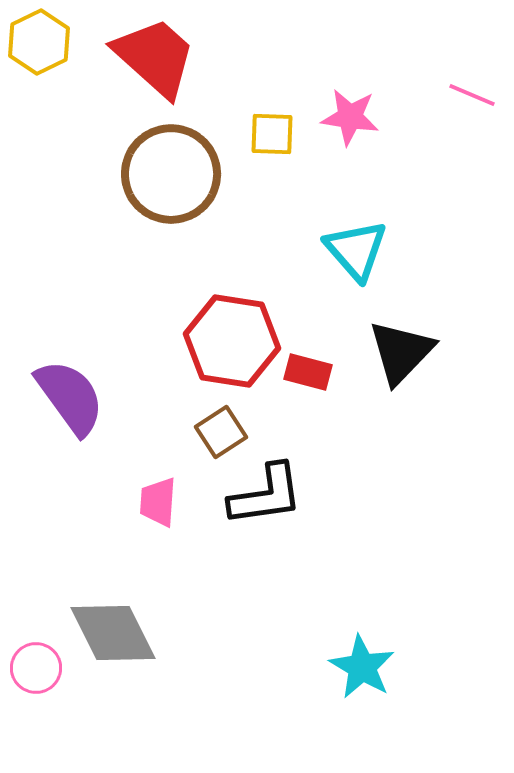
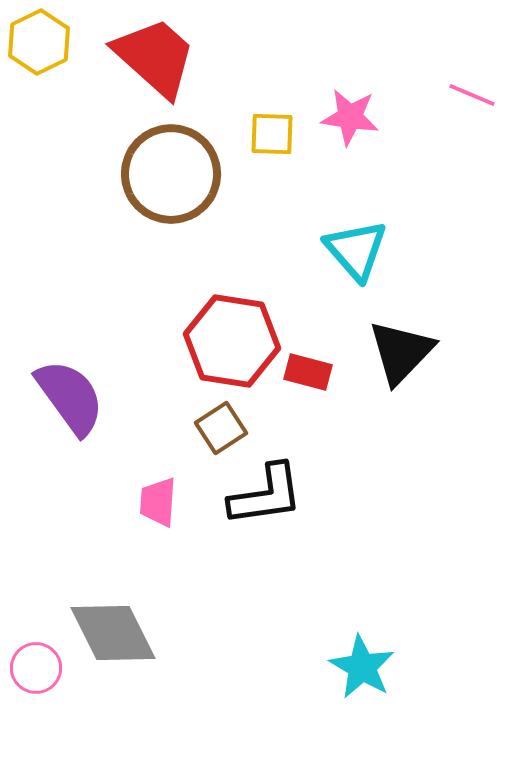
brown square: moved 4 px up
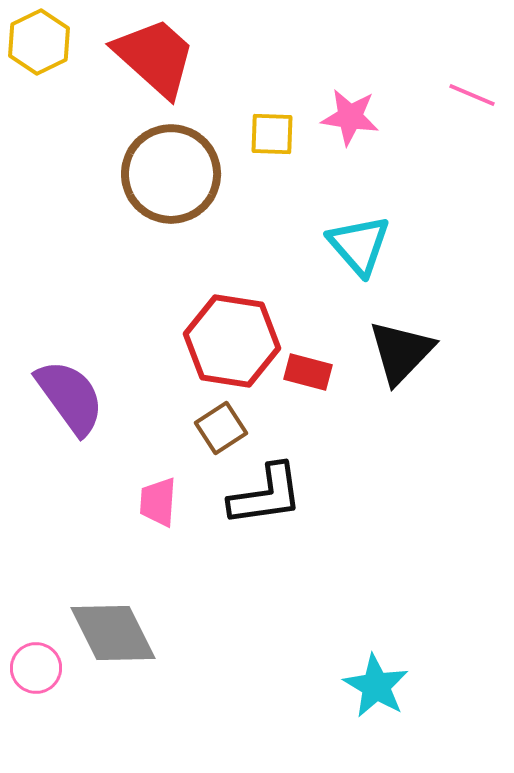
cyan triangle: moved 3 px right, 5 px up
cyan star: moved 14 px right, 19 px down
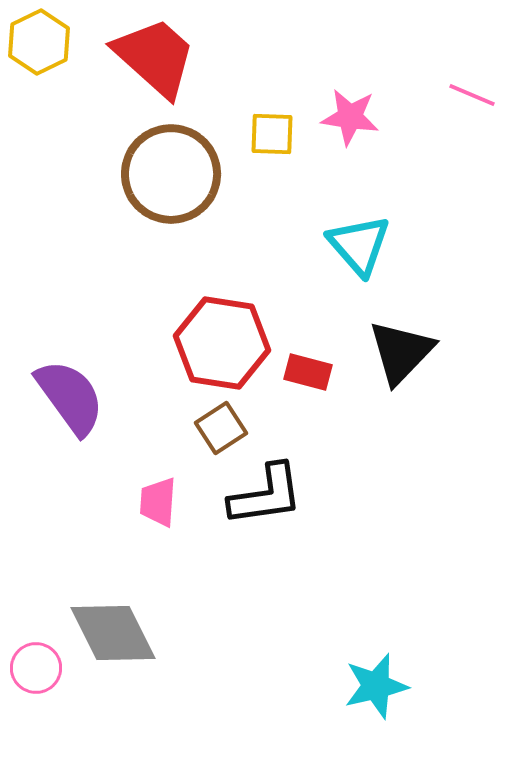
red hexagon: moved 10 px left, 2 px down
cyan star: rotated 28 degrees clockwise
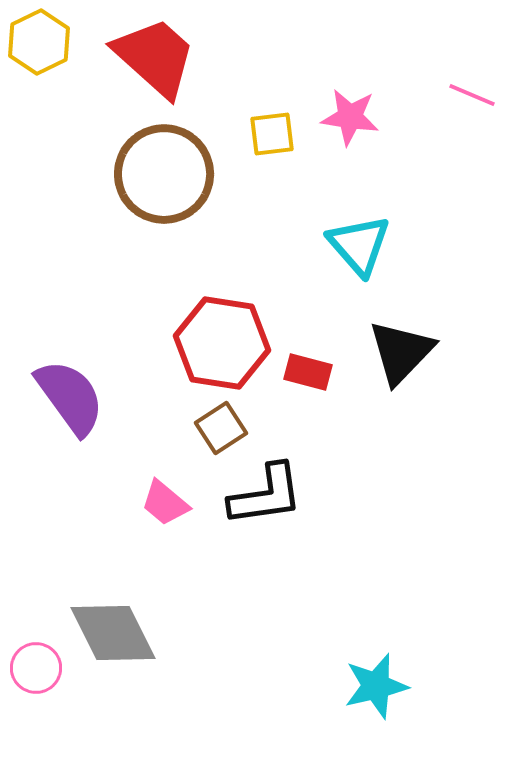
yellow square: rotated 9 degrees counterclockwise
brown circle: moved 7 px left
pink trapezoid: moved 7 px right, 1 px down; rotated 54 degrees counterclockwise
